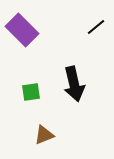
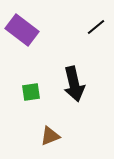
purple rectangle: rotated 8 degrees counterclockwise
brown triangle: moved 6 px right, 1 px down
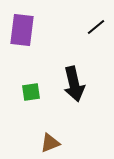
purple rectangle: rotated 60 degrees clockwise
brown triangle: moved 7 px down
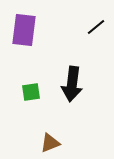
purple rectangle: moved 2 px right
black arrow: moved 2 px left; rotated 20 degrees clockwise
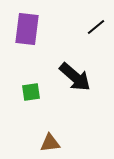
purple rectangle: moved 3 px right, 1 px up
black arrow: moved 3 px right, 7 px up; rotated 56 degrees counterclockwise
brown triangle: rotated 15 degrees clockwise
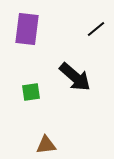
black line: moved 2 px down
brown triangle: moved 4 px left, 2 px down
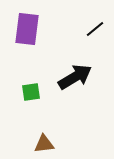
black line: moved 1 px left
black arrow: rotated 72 degrees counterclockwise
brown triangle: moved 2 px left, 1 px up
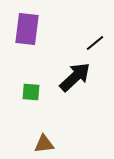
black line: moved 14 px down
black arrow: rotated 12 degrees counterclockwise
green square: rotated 12 degrees clockwise
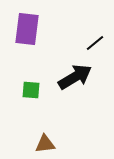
black arrow: rotated 12 degrees clockwise
green square: moved 2 px up
brown triangle: moved 1 px right
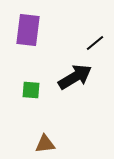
purple rectangle: moved 1 px right, 1 px down
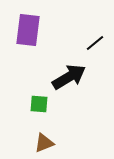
black arrow: moved 6 px left
green square: moved 8 px right, 14 px down
brown triangle: moved 1 px left, 1 px up; rotated 15 degrees counterclockwise
